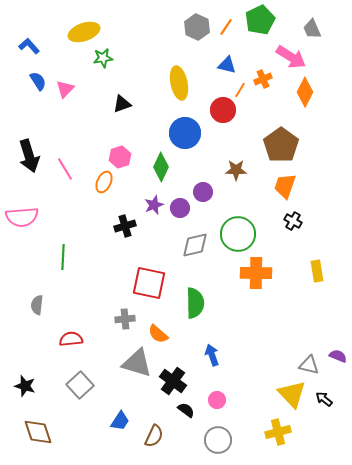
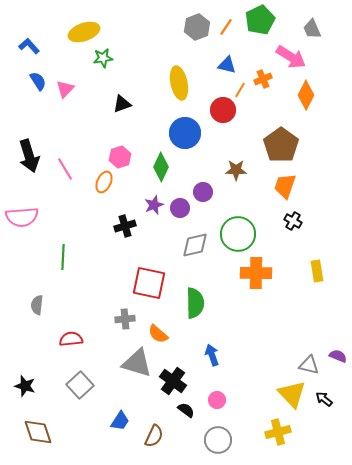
gray hexagon at (197, 27): rotated 15 degrees clockwise
orange diamond at (305, 92): moved 1 px right, 3 px down
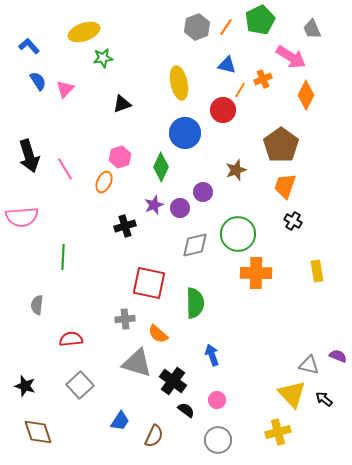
brown star at (236, 170): rotated 20 degrees counterclockwise
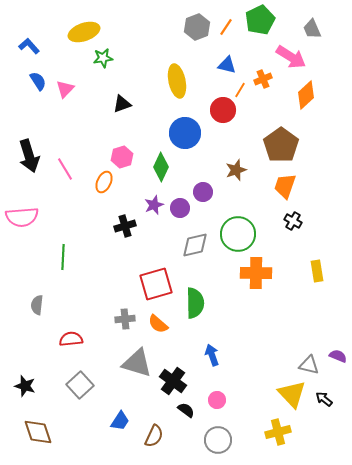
yellow ellipse at (179, 83): moved 2 px left, 2 px up
orange diamond at (306, 95): rotated 20 degrees clockwise
pink hexagon at (120, 157): moved 2 px right
red square at (149, 283): moved 7 px right, 1 px down; rotated 28 degrees counterclockwise
orange semicircle at (158, 334): moved 10 px up
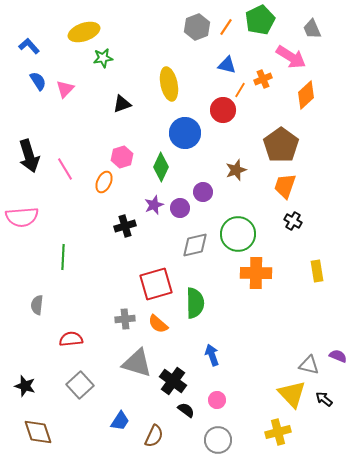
yellow ellipse at (177, 81): moved 8 px left, 3 px down
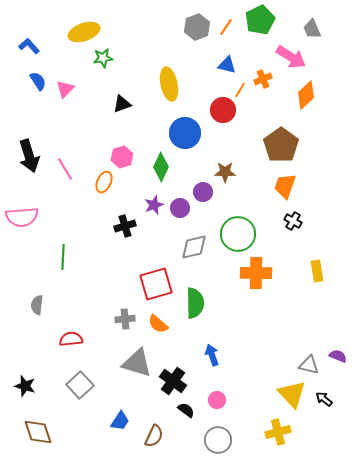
brown star at (236, 170): moved 11 px left, 2 px down; rotated 20 degrees clockwise
gray diamond at (195, 245): moved 1 px left, 2 px down
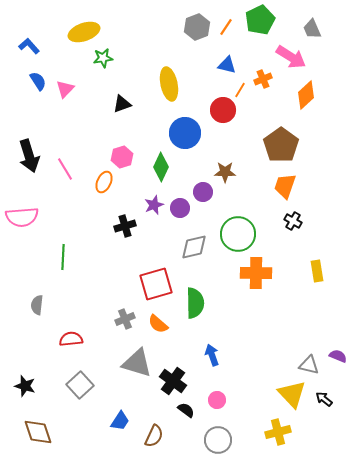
gray cross at (125, 319): rotated 18 degrees counterclockwise
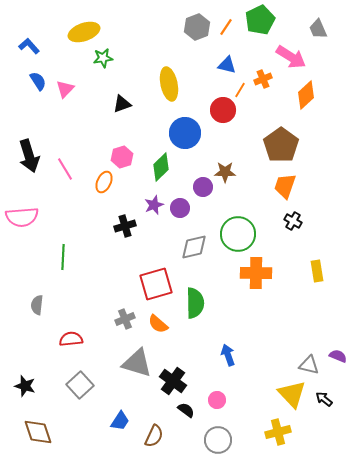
gray trapezoid at (312, 29): moved 6 px right
green diamond at (161, 167): rotated 20 degrees clockwise
purple circle at (203, 192): moved 5 px up
blue arrow at (212, 355): moved 16 px right
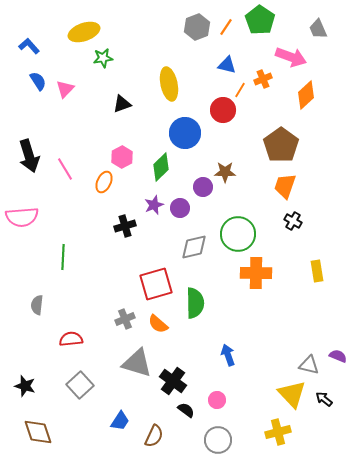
green pentagon at (260, 20): rotated 12 degrees counterclockwise
pink arrow at (291, 57): rotated 12 degrees counterclockwise
pink hexagon at (122, 157): rotated 10 degrees counterclockwise
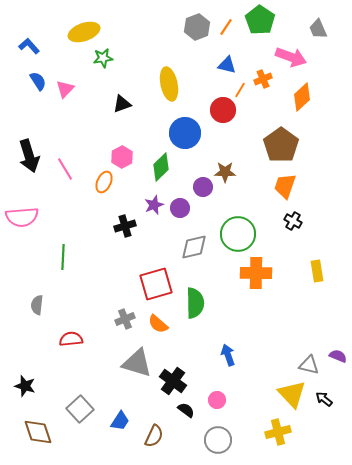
orange diamond at (306, 95): moved 4 px left, 2 px down
gray square at (80, 385): moved 24 px down
